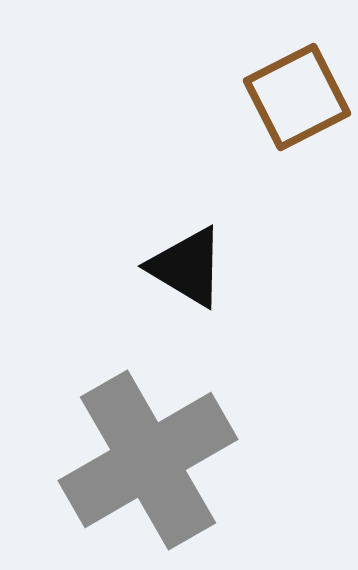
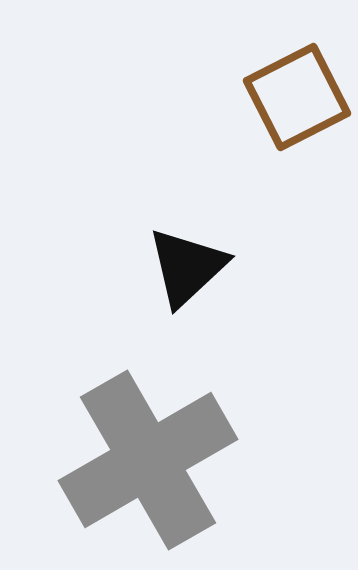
black triangle: rotated 46 degrees clockwise
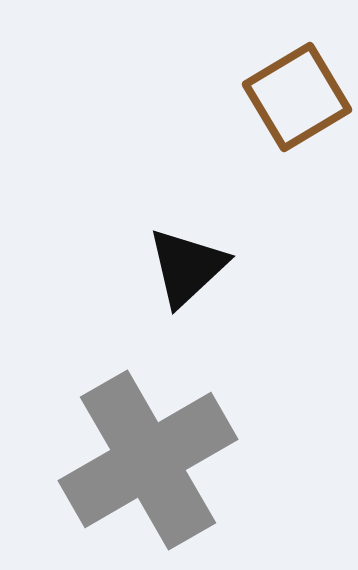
brown square: rotated 4 degrees counterclockwise
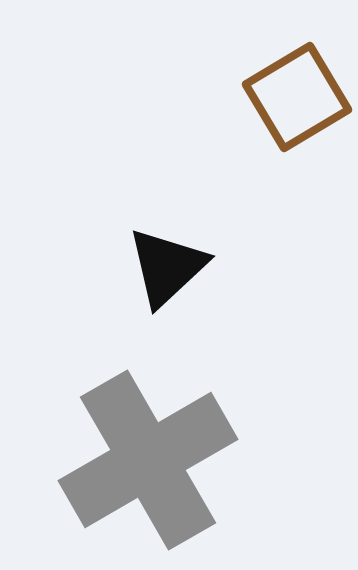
black triangle: moved 20 px left
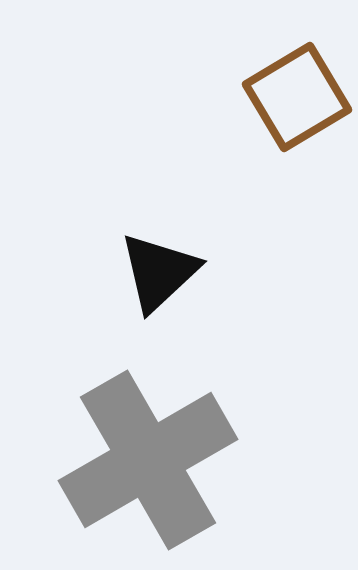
black triangle: moved 8 px left, 5 px down
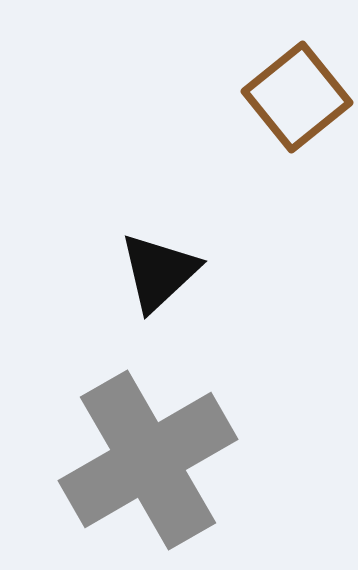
brown square: rotated 8 degrees counterclockwise
